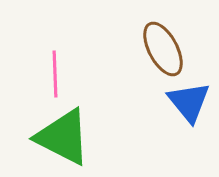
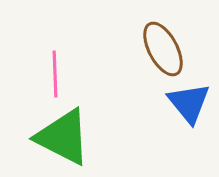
blue triangle: moved 1 px down
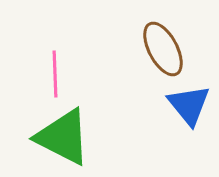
blue triangle: moved 2 px down
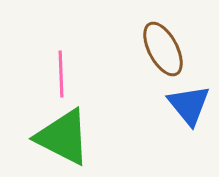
pink line: moved 6 px right
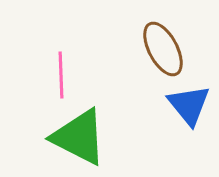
pink line: moved 1 px down
green triangle: moved 16 px right
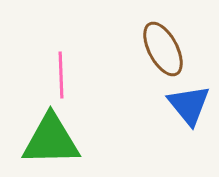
green triangle: moved 28 px left, 3 px down; rotated 28 degrees counterclockwise
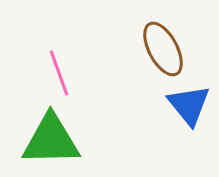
pink line: moved 2 px left, 2 px up; rotated 18 degrees counterclockwise
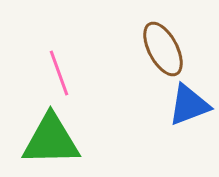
blue triangle: rotated 48 degrees clockwise
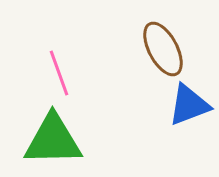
green triangle: moved 2 px right
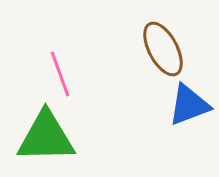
pink line: moved 1 px right, 1 px down
green triangle: moved 7 px left, 3 px up
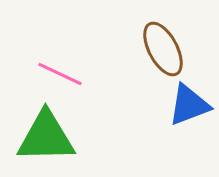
pink line: rotated 45 degrees counterclockwise
